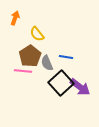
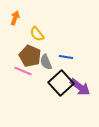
brown pentagon: rotated 15 degrees counterclockwise
gray semicircle: moved 1 px left, 1 px up
pink line: rotated 18 degrees clockwise
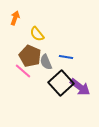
pink line: rotated 18 degrees clockwise
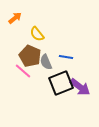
orange arrow: rotated 32 degrees clockwise
black square: rotated 20 degrees clockwise
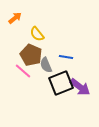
brown pentagon: moved 1 px right, 1 px up
gray semicircle: moved 3 px down
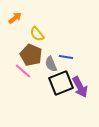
gray semicircle: moved 5 px right, 1 px up
purple arrow: rotated 25 degrees clockwise
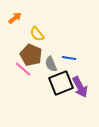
blue line: moved 3 px right, 1 px down
pink line: moved 2 px up
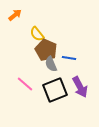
orange arrow: moved 3 px up
brown pentagon: moved 15 px right, 5 px up
pink line: moved 2 px right, 15 px down
black square: moved 6 px left, 7 px down
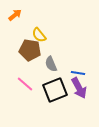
yellow semicircle: moved 2 px right, 1 px down
brown pentagon: moved 16 px left; rotated 15 degrees counterclockwise
blue line: moved 9 px right, 15 px down
purple arrow: moved 1 px left, 1 px down
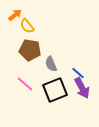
yellow semicircle: moved 12 px left, 9 px up
blue line: rotated 32 degrees clockwise
purple arrow: moved 3 px right
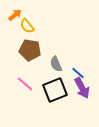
gray semicircle: moved 5 px right
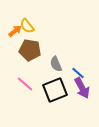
orange arrow: moved 16 px down
